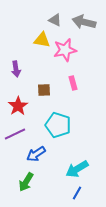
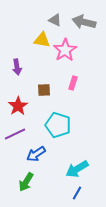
pink star: rotated 20 degrees counterclockwise
purple arrow: moved 1 px right, 2 px up
pink rectangle: rotated 32 degrees clockwise
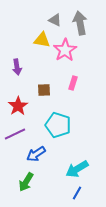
gray arrow: moved 4 px left, 1 px down; rotated 65 degrees clockwise
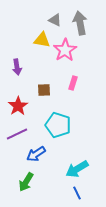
purple line: moved 2 px right
blue line: rotated 56 degrees counterclockwise
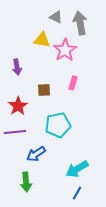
gray triangle: moved 1 px right, 3 px up
cyan pentagon: rotated 30 degrees counterclockwise
purple line: moved 2 px left, 2 px up; rotated 20 degrees clockwise
green arrow: rotated 36 degrees counterclockwise
blue line: rotated 56 degrees clockwise
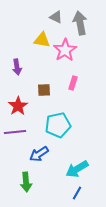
blue arrow: moved 3 px right
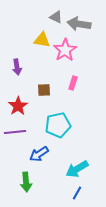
gray arrow: moved 1 px left, 1 px down; rotated 70 degrees counterclockwise
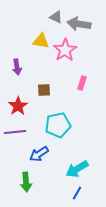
yellow triangle: moved 1 px left, 1 px down
pink rectangle: moved 9 px right
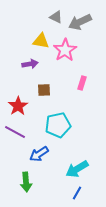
gray arrow: moved 1 px right, 2 px up; rotated 35 degrees counterclockwise
purple arrow: moved 13 px right, 3 px up; rotated 91 degrees counterclockwise
purple line: rotated 35 degrees clockwise
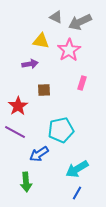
pink star: moved 4 px right
cyan pentagon: moved 3 px right, 5 px down
